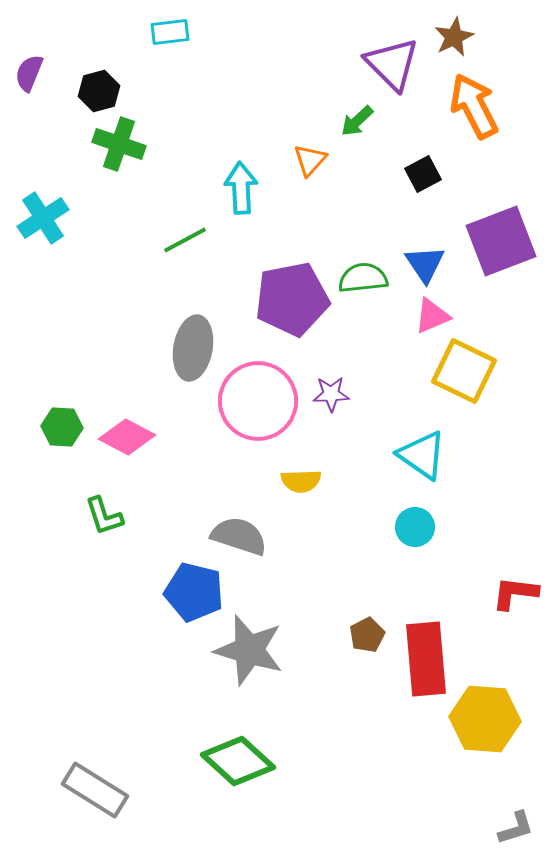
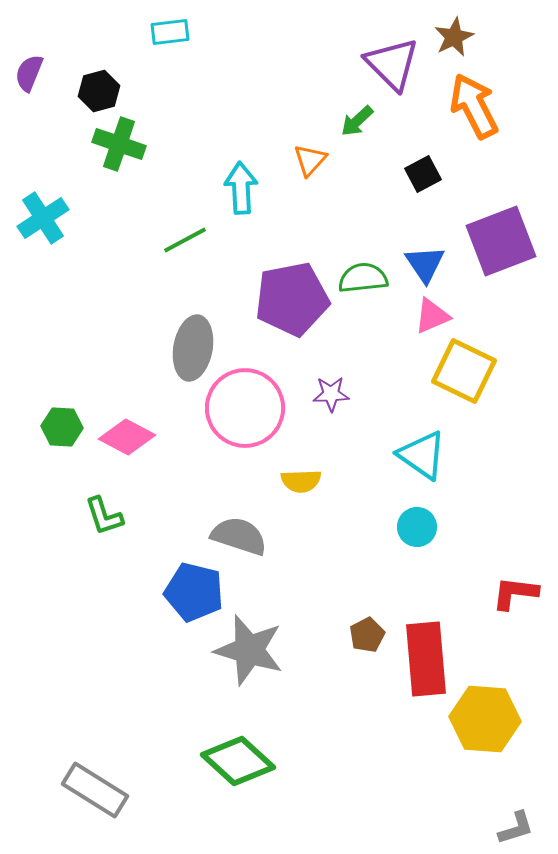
pink circle: moved 13 px left, 7 px down
cyan circle: moved 2 px right
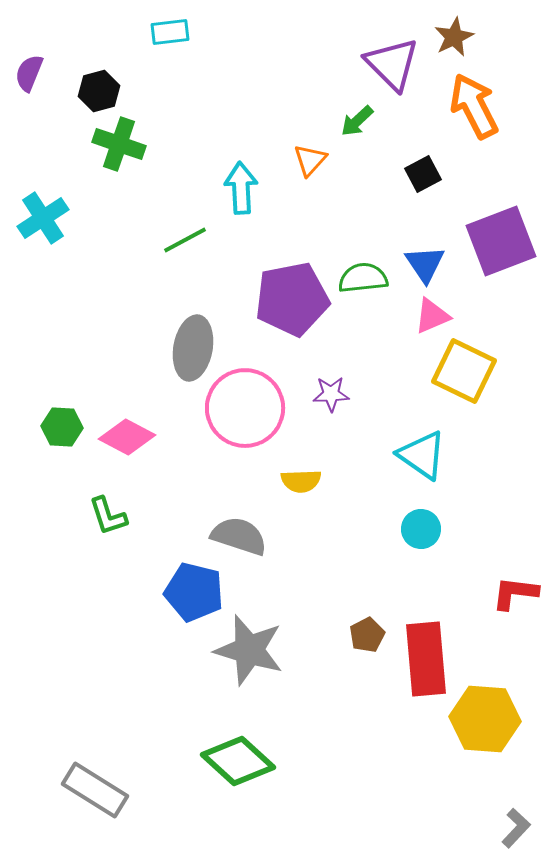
green L-shape: moved 4 px right
cyan circle: moved 4 px right, 2 px down
gray L-shape: rotated 30 degrees counterclockwise
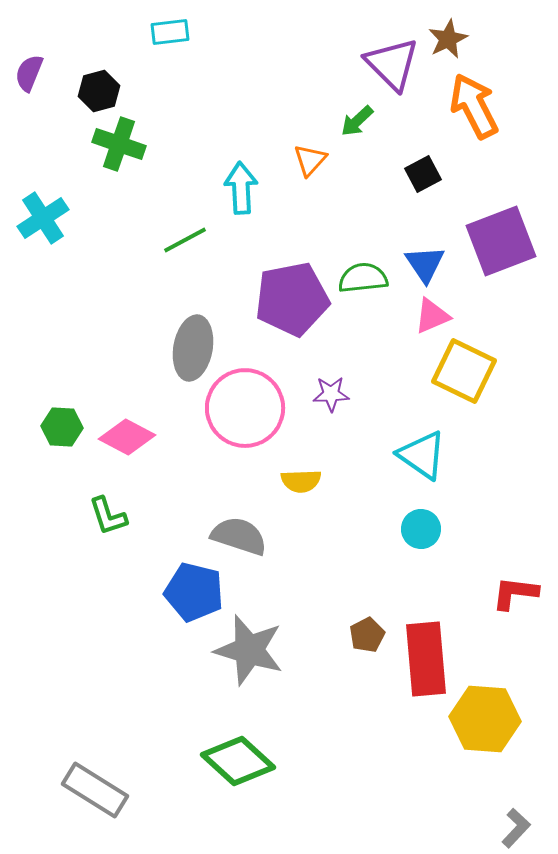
brown star: moved 6 px left, 2 px down
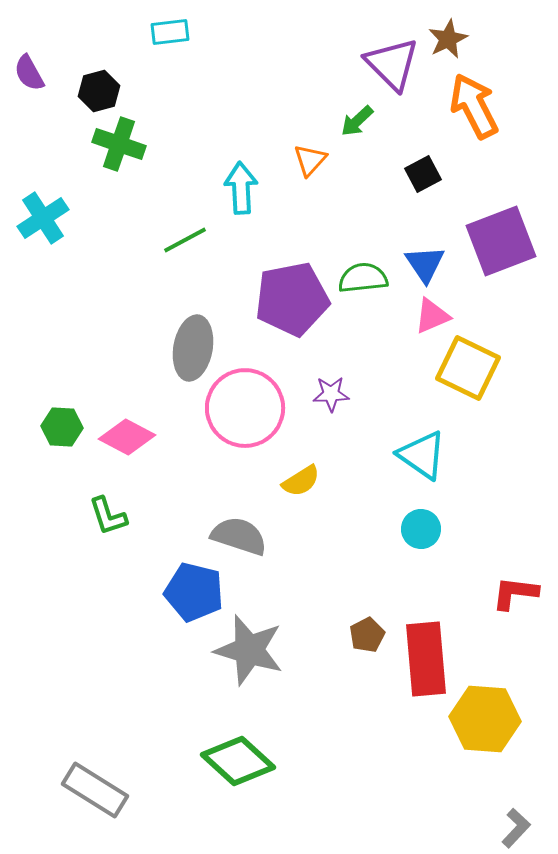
purple semicircle: rotated 51 degrees counterclockwise
yellow square: moved 4 px right, 3 px up
yellow semicircle: rotated 30 degrees counterclockwise
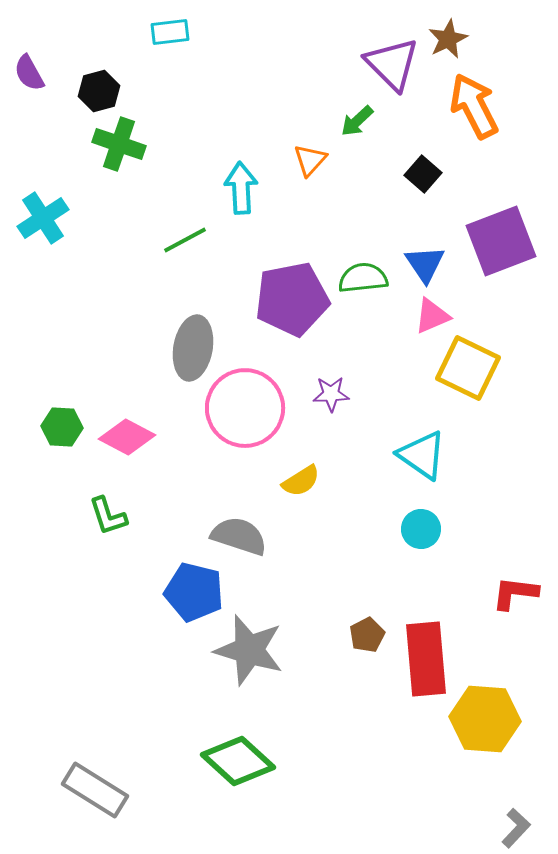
black square: rotated 21 degrees counterclockwise
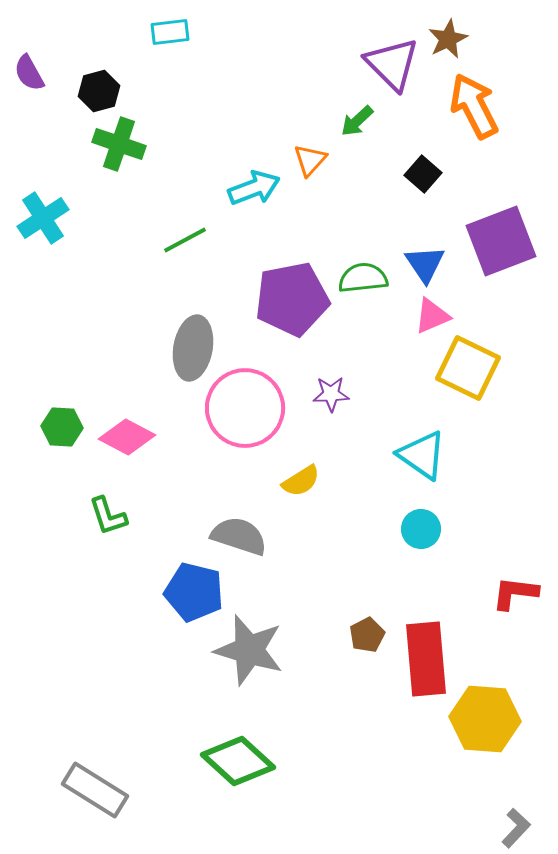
cyan arrow: moved 13 px right; rotated 72 degrees clockwise
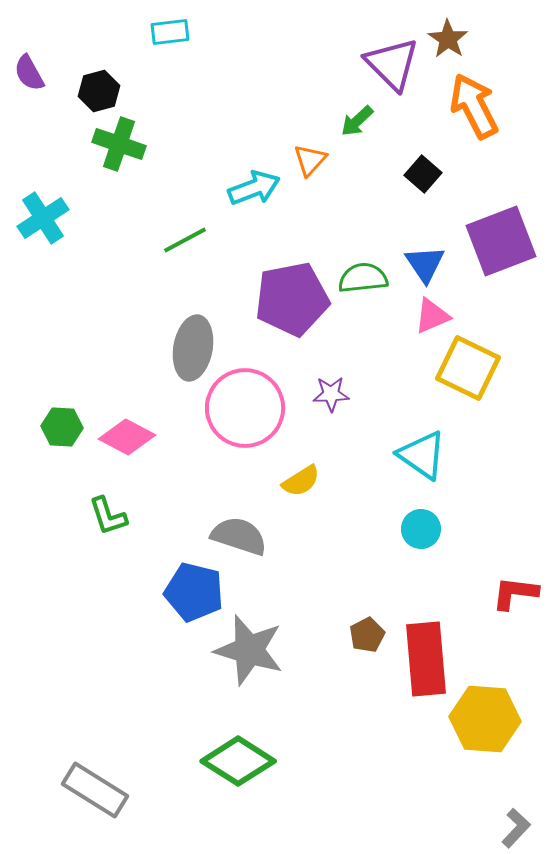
brown star: rotated 12 degrees counterclockwise
green diamond: rotated 10 degrees counterclockwise
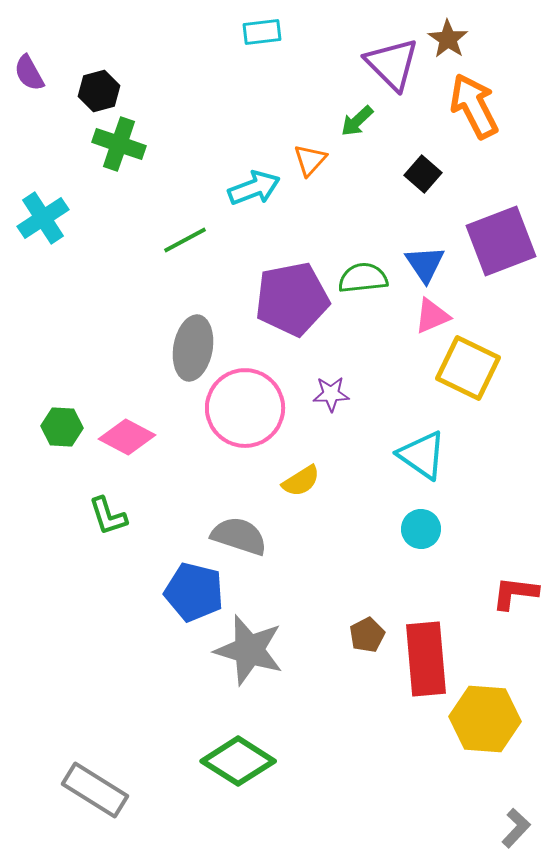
cyan rectangle: moved 92 px right
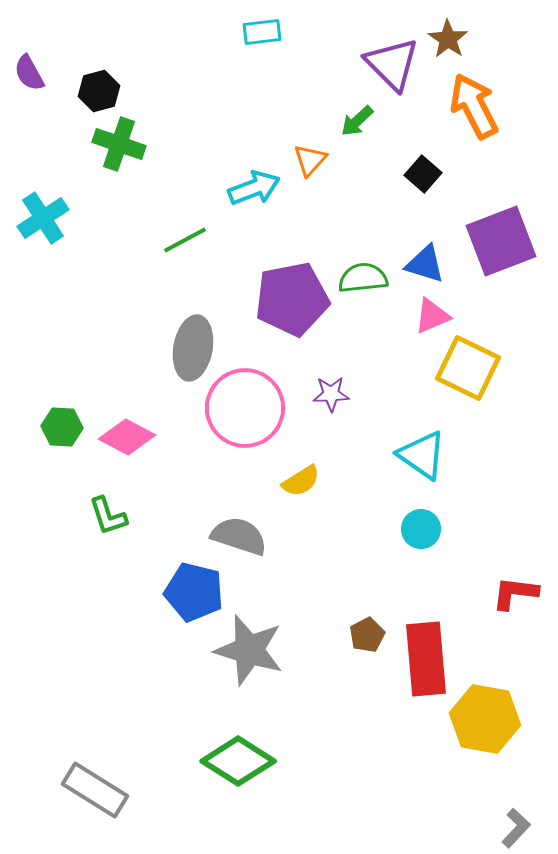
blue triangle: rotated 39 degrees counterclockwise
yellow hexagon: rotated 6 degrees clockwise
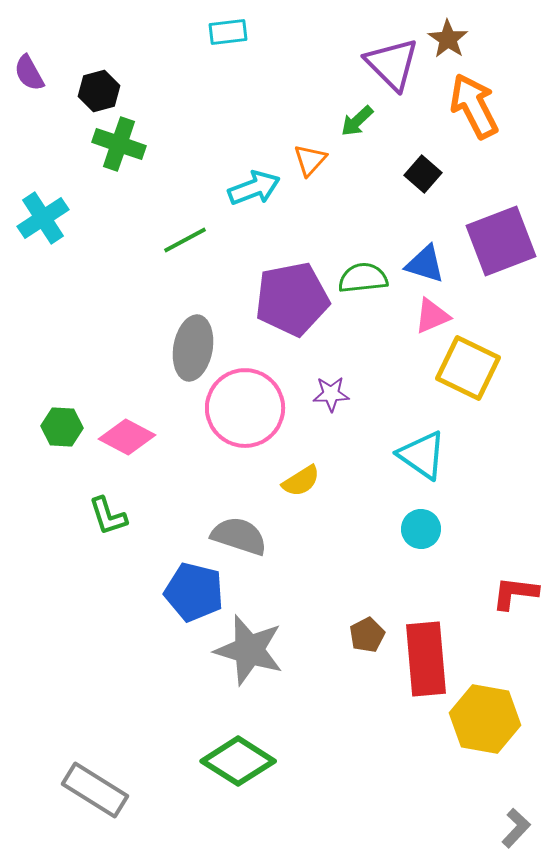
cyan rectangle: moved 34 px left
